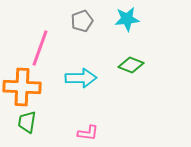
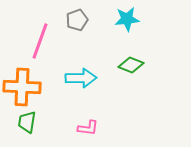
gray pentagon: moved 5 px left, 1 px up
pink line: moved 7 px up
pink L-shape: moved 5 px up
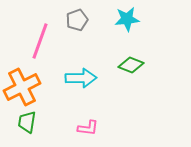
orange cross: rotated 30 degrees counterclockwise
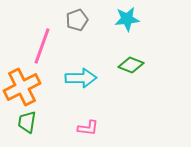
pink line: moved 2 px right, 5 px down
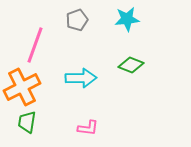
pink line: moved 7 px left, 1 px up
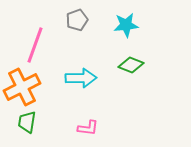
cyan star: moved 1 px left, 6 px down
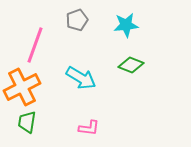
cyan arrow: rotated 32 degrees clockwise
pink L-shape: moved 1 px right
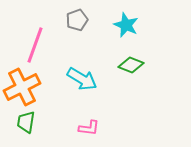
cyan star: rotated 30 degrees clockwise
cyan arrow: moved 1 px right, 1 px down
green trapezoid: moved 1 px left
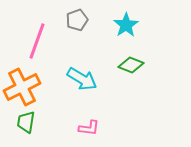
cyan star: rotated 15 degrees clockwise
pink line: moved 2 px right, 4 px up
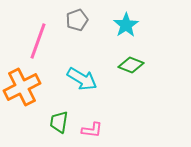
pink line: moved 1 px right
green trapezoid: moved 33 px right
pink L-shape: moved 3 px right, 2 px down
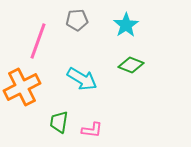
gray pentagon: rotated 15 degrees clockwise
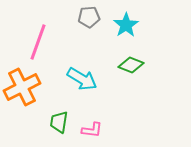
gray pentagon: moved 12 px right, 3 px up
pink line: moved 1 px down
